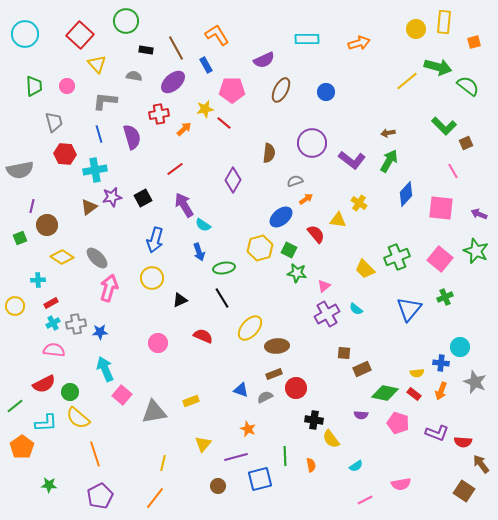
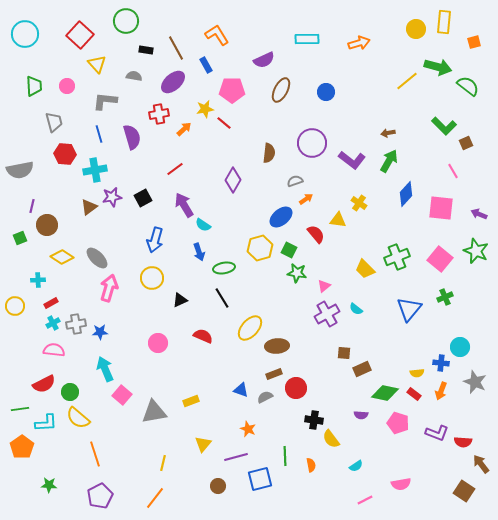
green line at (15, 406): moved 5 px right, 3 px down; rotated 30 degrees clockwise
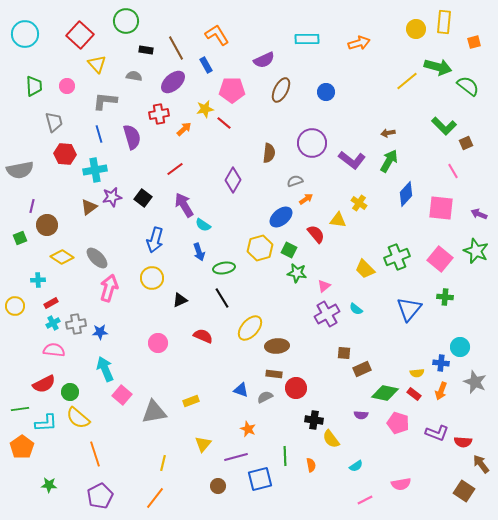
black square at (143, 198): rotated 24 degrees counterclockwise
green cross at (445, 297): rotated 28 degrees clockwise
brown rectangle at (274, 374): rotated 28 degrees clockwise
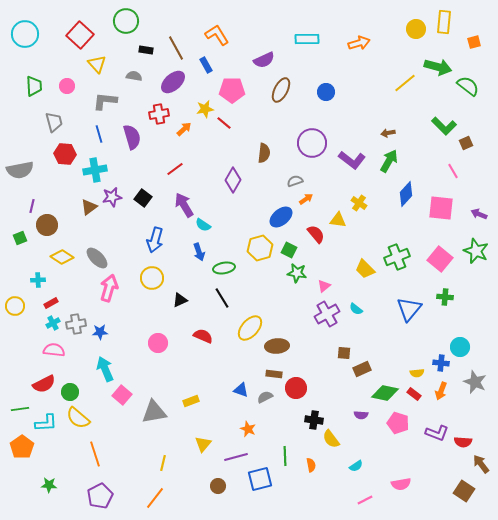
yellow line at (407, 81): moved 2 px left, 2 px down
brown semicircle at (269, 153): moved 5 px left
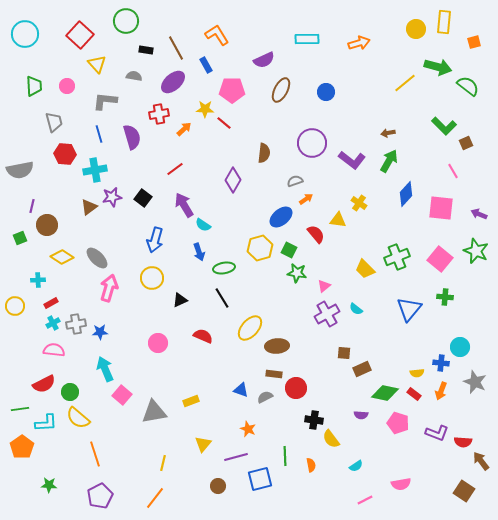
yellow star at (205, 109): rotated 12 degrees clockwise
brown arrow at (481, 464): moved 3 px up
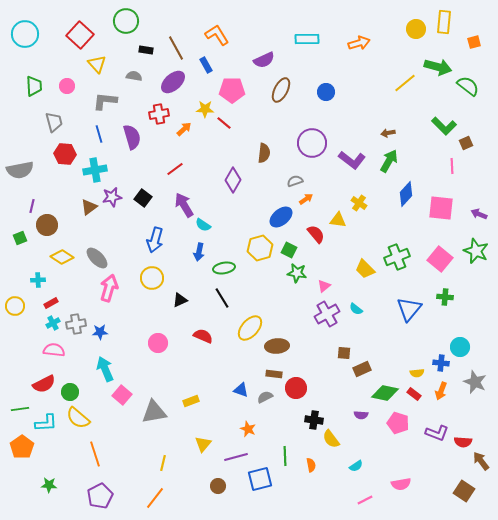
pink line at (453, 171): moved 1 px left, 5 px up; rotated 28 degrees clockwise
blue arrow at (199, 252): rotated 30 degrees clockwise
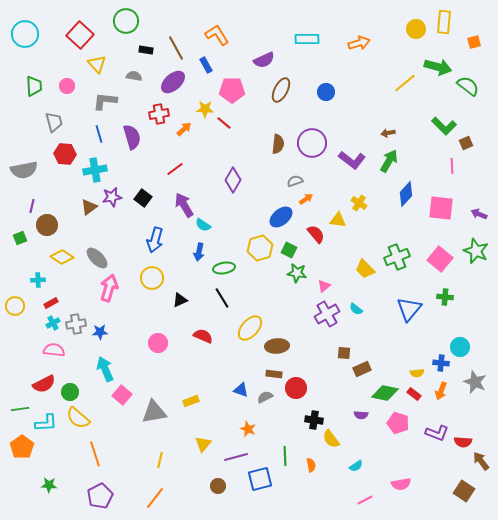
brown semicircle at (264, 153): moved 14 px right, 9 px up
gray semicircle at (20, 170): moved 4 px right
yellow line at (163, 463): moved 3 px left, 3 px up
